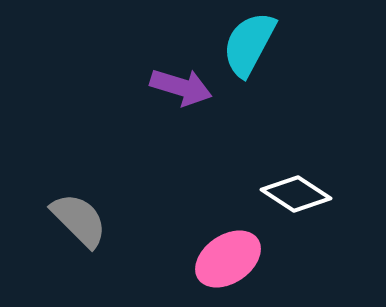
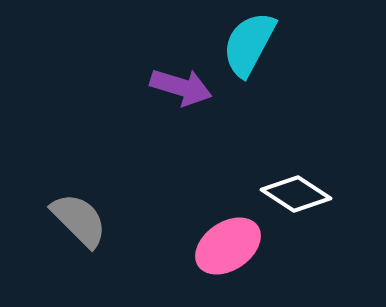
pink ellipse: moved 13 px up
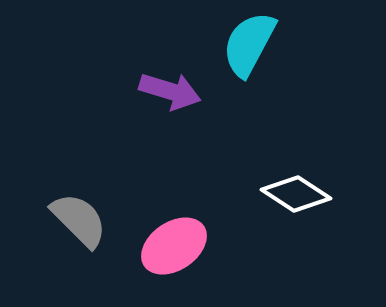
purple arrow: moved 11 px left, 4 px down
pink ellipse: moved 54 px left
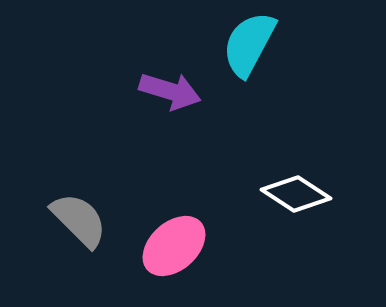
pink ellipse: rotated 8 degrees counterclockwise
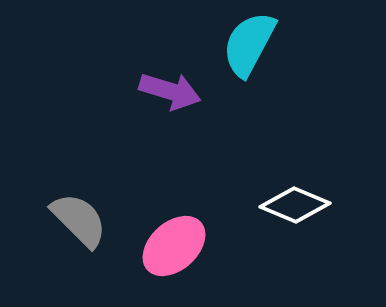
white diamond: moved 1 px left, 11 px down; rotated 10 degrees counterclockwise
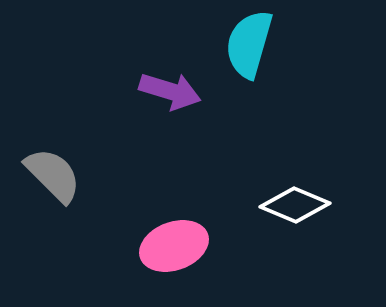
cyan semicircle: rotated 12 degrees counterclockwise
gray semicircle: moved 26 px left, 45 px up
pink ellipse: rotated 22 degrees clockwise
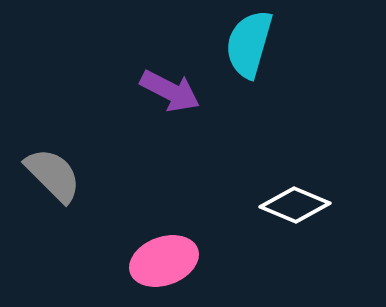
purple arrow: rotated 10 degrees clockwise
pink ellipse: moved 10 px left, 15 px down
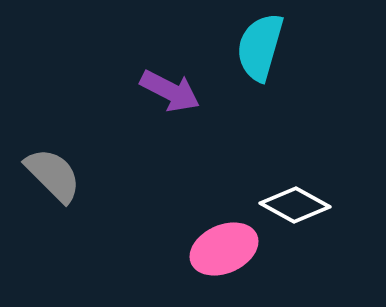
cyan semicircle: moved 11 px right, 3 px down
white diamond: rotated 6 degrees clockwise
pink ellipse: moved 60 px right, 12 px up; rotated 4 degrees counterclockwise
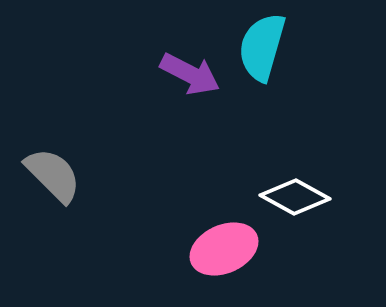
cyan semicircle: moved 2 px right
purple arrow: moved 20 px right, 17 px up
white diamond: moved 8 px up
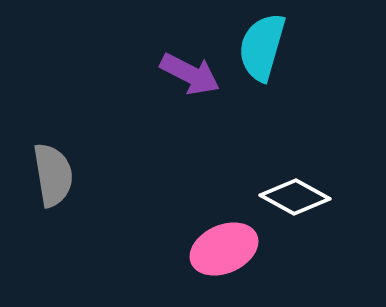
gray semicircle: rotated 36 degrees clockwise
